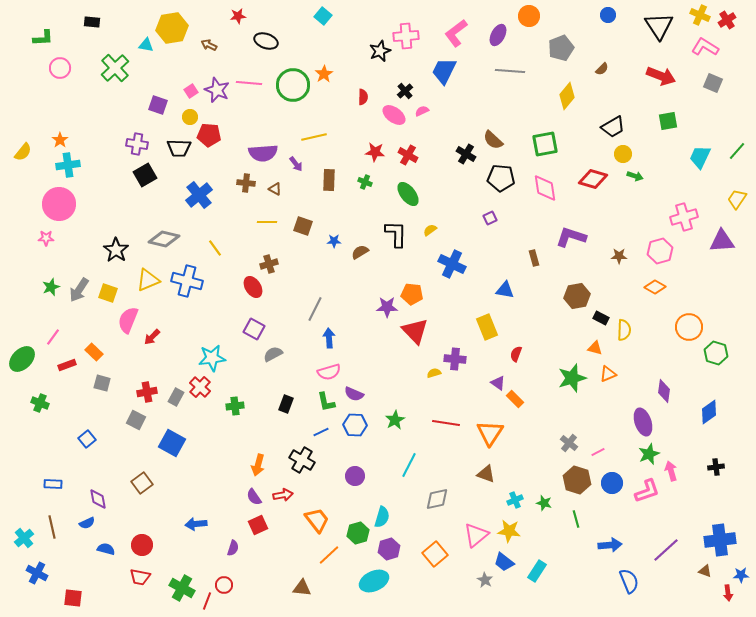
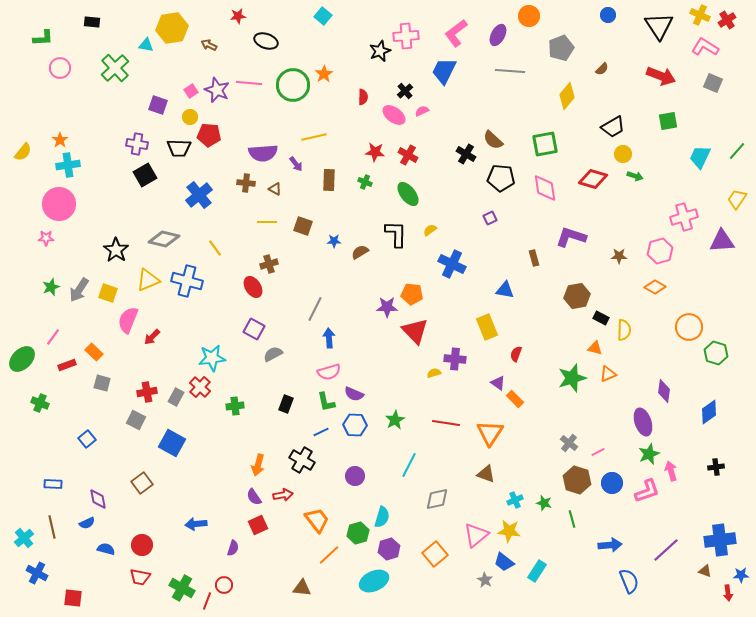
green line at (576, 519): moved 4 px left
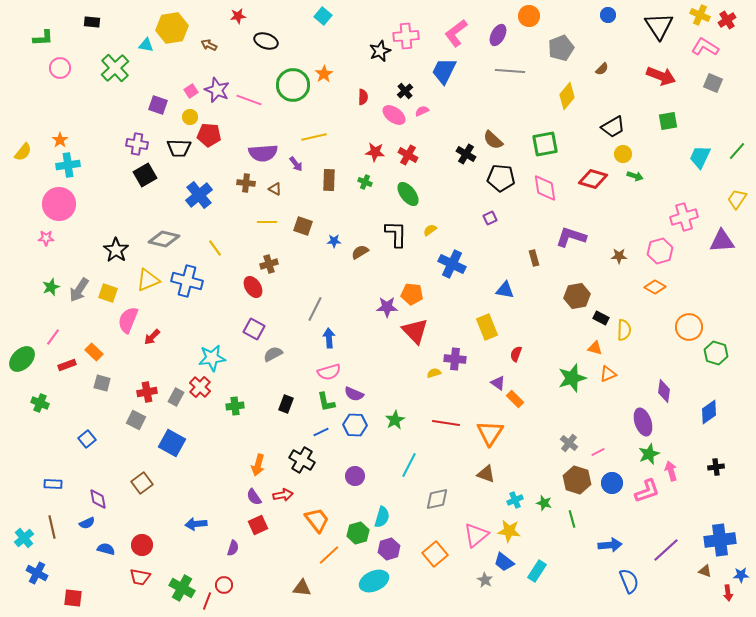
pink line at (249, 83): moved 17 px down; rotated 15 degrees clockwise
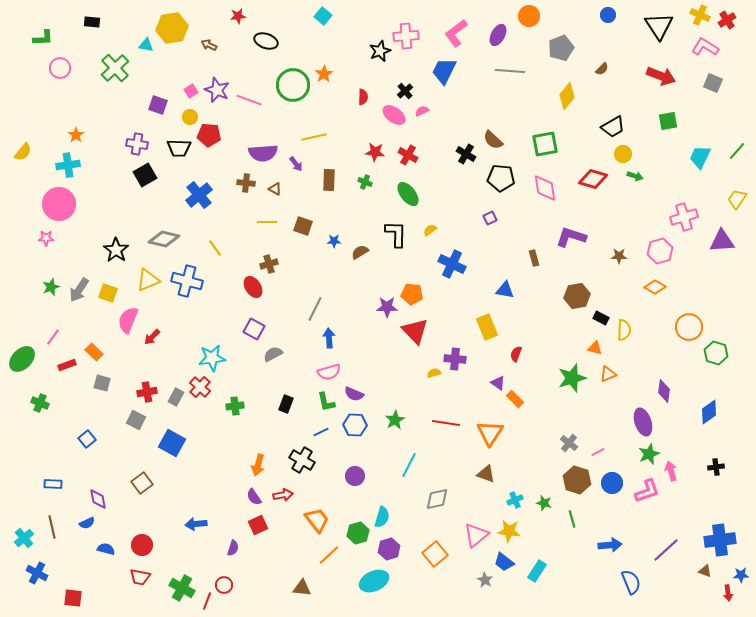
orange star at (60, 140): moved 16 px right, 5 px up
blue semicircle at (629, 581): moved 2 px right, 1 px down
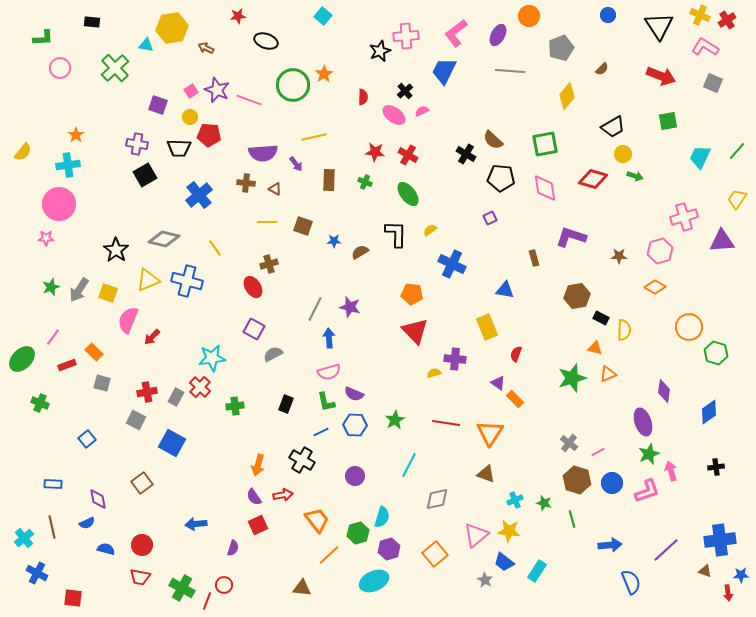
brown arrow at (209, 45): moved 3 px left, 3 px down
purple star at (387, 307): moved 37 px left; rotated 15 degrees clockwise
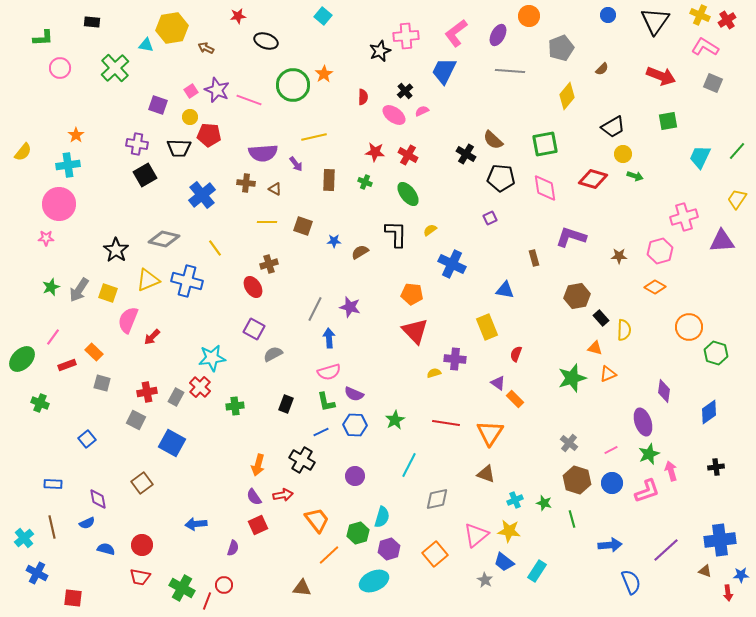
black triangle at (659, 26): moved 4 px left, 5 px up; rotated 8 degrees clockwise
blue cross at (199, 195): moved 3 px right
black rectangle at (601, 318): rotated 21 degrees clockwise
pink line at (598, 452): moved 13 px right, 2 px up
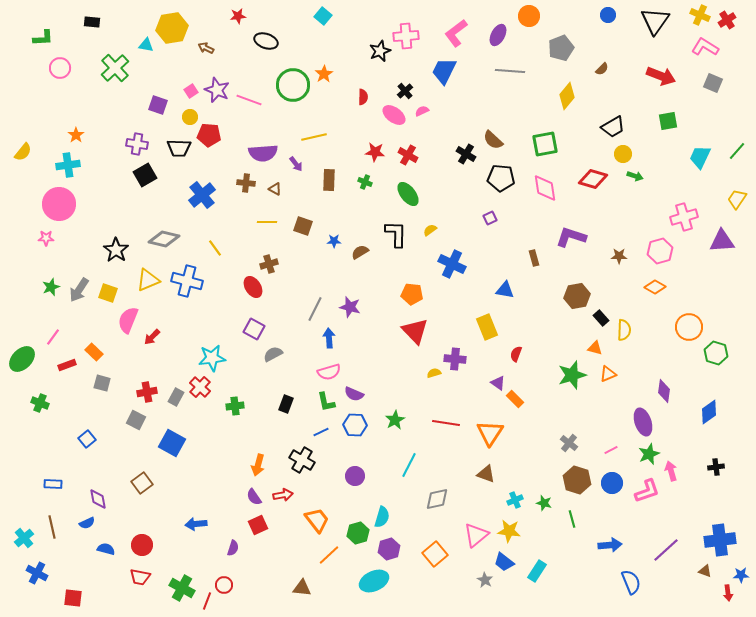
green star at (572, 378): moved 3 px up
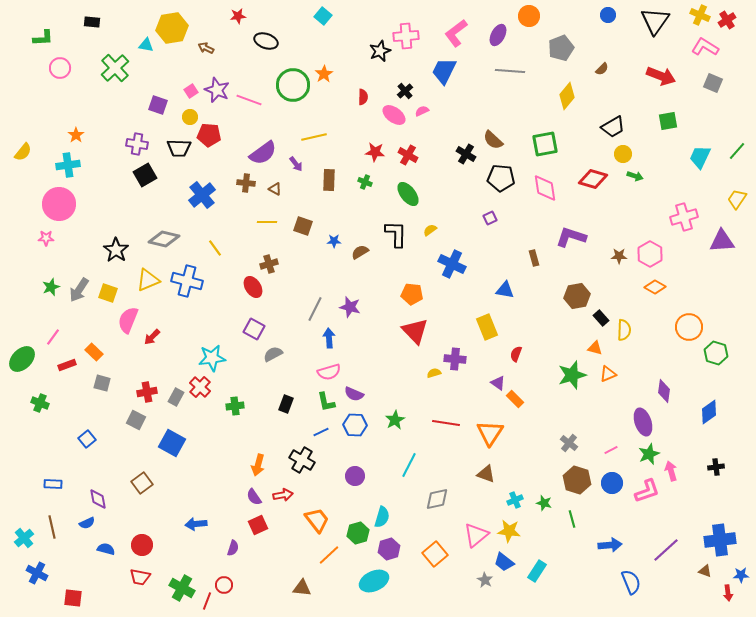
purple semicircle at (263, 153): rotated 32 degrees counterclockwise
pink hexagon at (660, 251): moved 10 px left, 3 px down; rotated 15 degrees counterclockwise
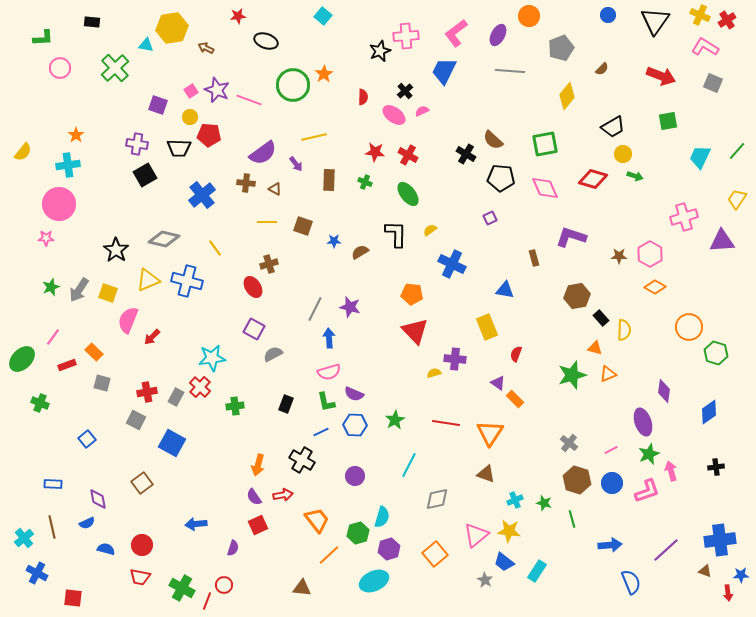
pink diamond at (545, 188): rotated 16 degrees counterclockwise
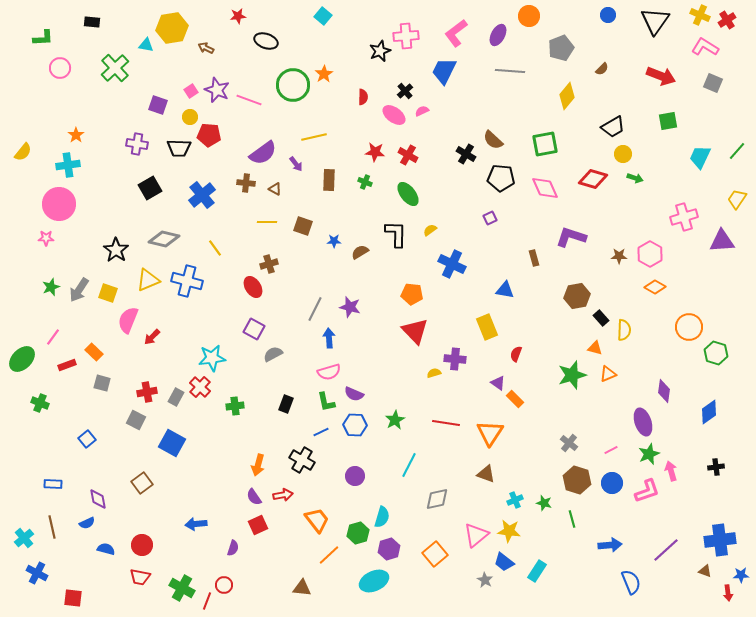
black square at (145, 175): moved 5 px right, 13 px down
green arrow at (635, 176): moved 2 px down
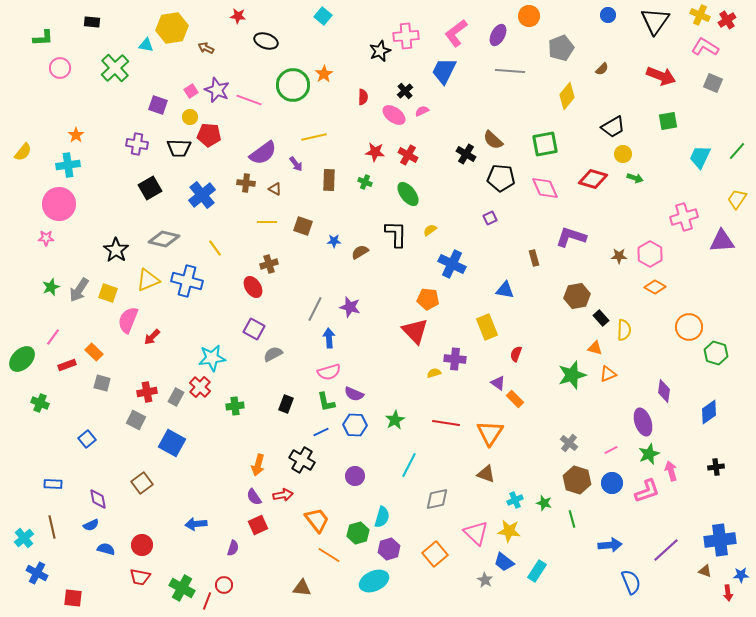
red star at (238, 16): rotated 14 degrees clockwise
orange pentagon at (412, 294): moved 16 px right, 5 px down
blue semicircle at (87, 523): moved 4 px right, 2 px down
pink triangle at (476, 535): moved 2 px up; rotated 36 degrees counterclockwise
orange line at (329, 555): rotated 75 degrees clockwise
